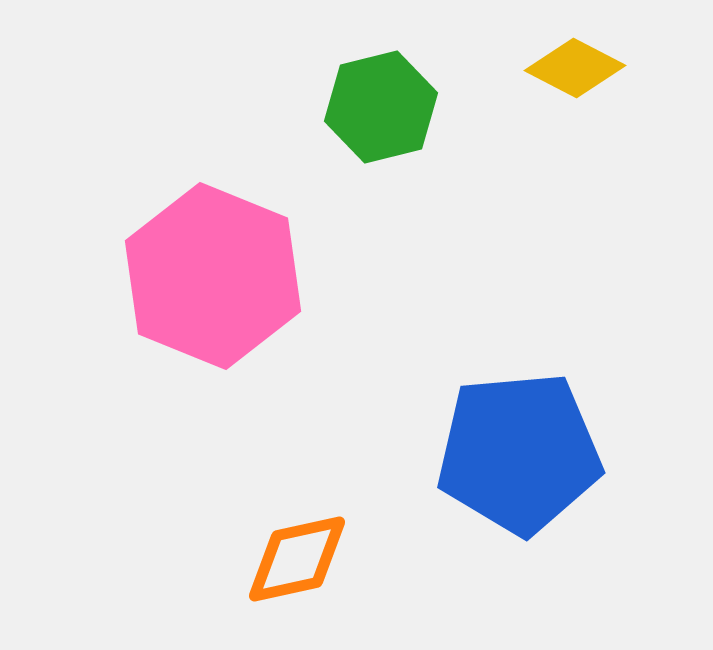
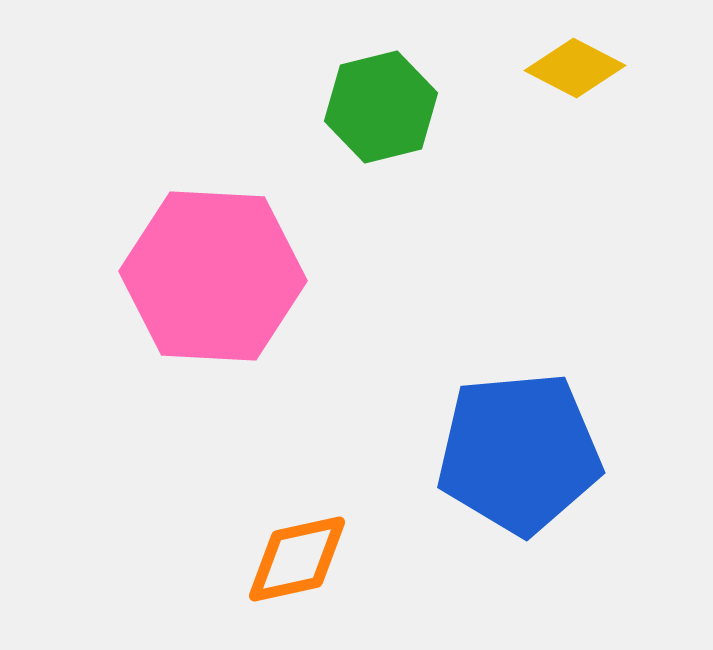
pink hexagon: rotated 19 degrees counterclockwise
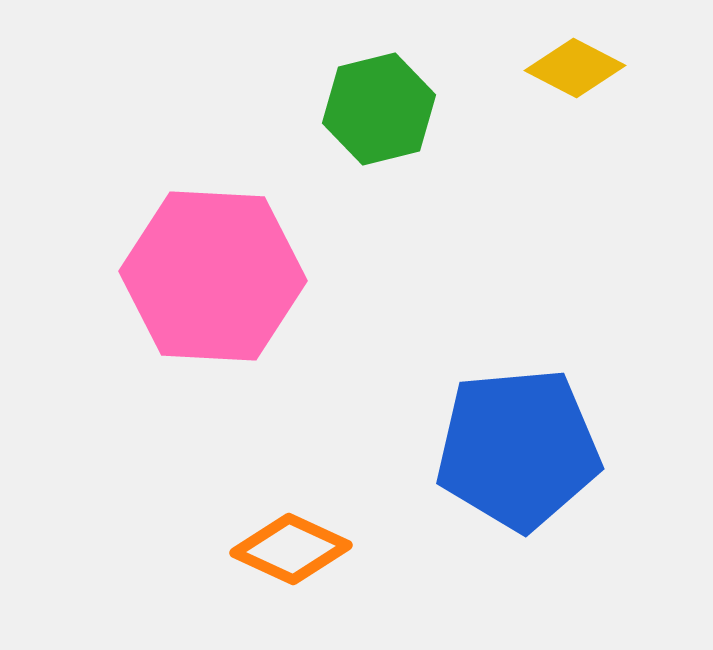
green hexagon: moved 2 px left, 2 px down
blue pentagon: moved 1 px left, 4 px up
orange diamond: moved 6 px left, 10 px up; rotated 37 degrees clockwise
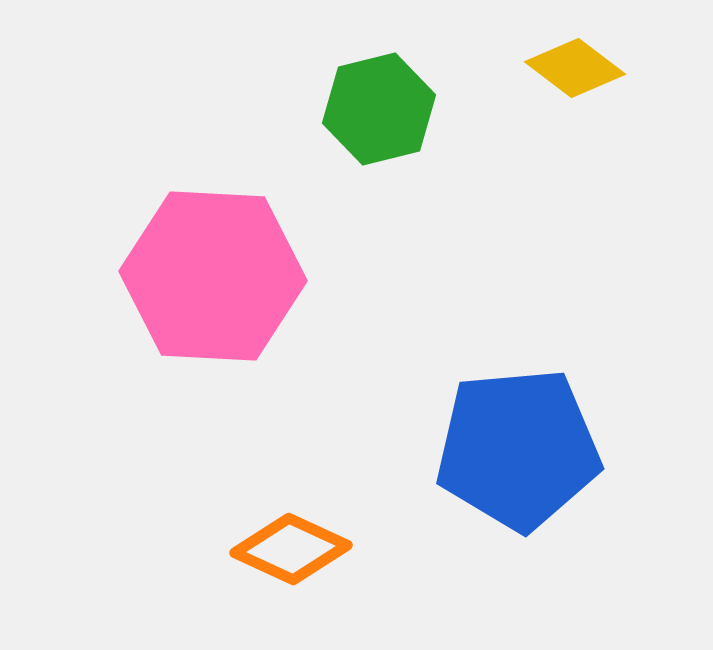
yellow diamond: rotated 10 degrees clockwise
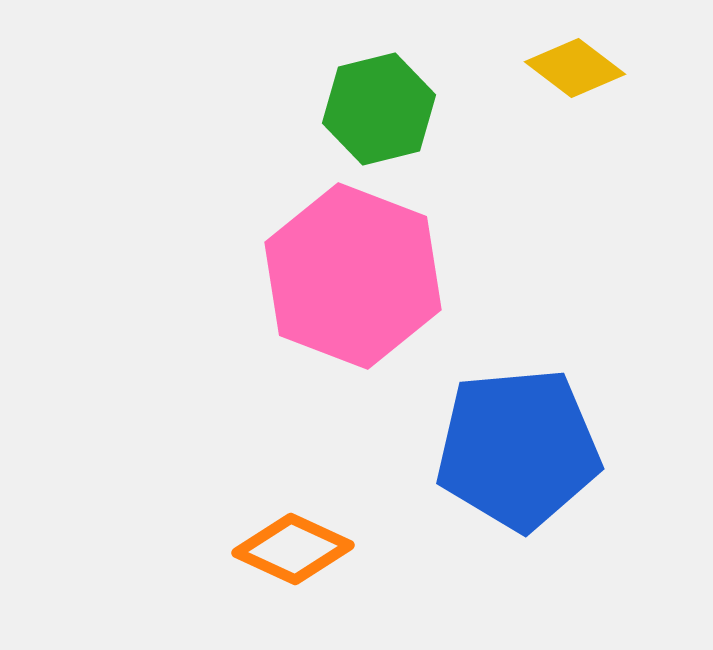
pink hexagon: moved 140 px right; rotated 18 degrees clockwise
orange diamond: moved 2 px right
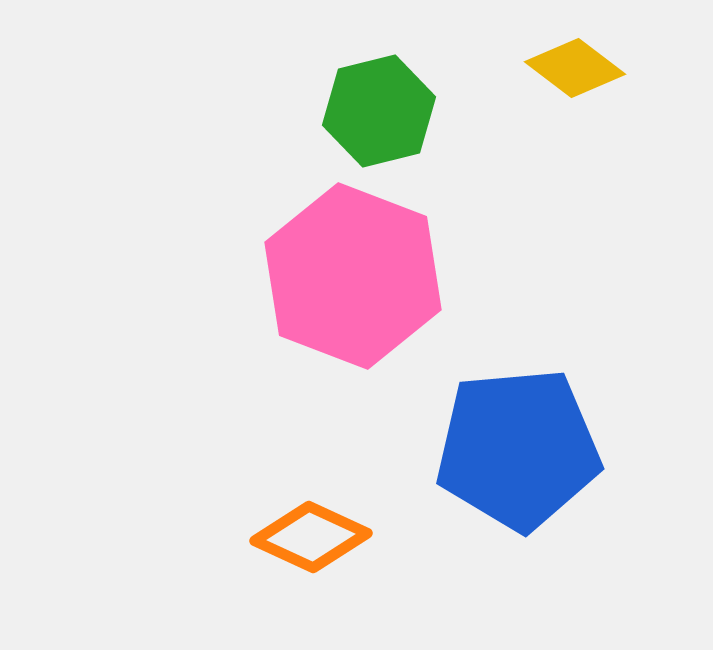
green hexagon: moved 2 px down
orange diamond: moved 18 px right, 12 px up
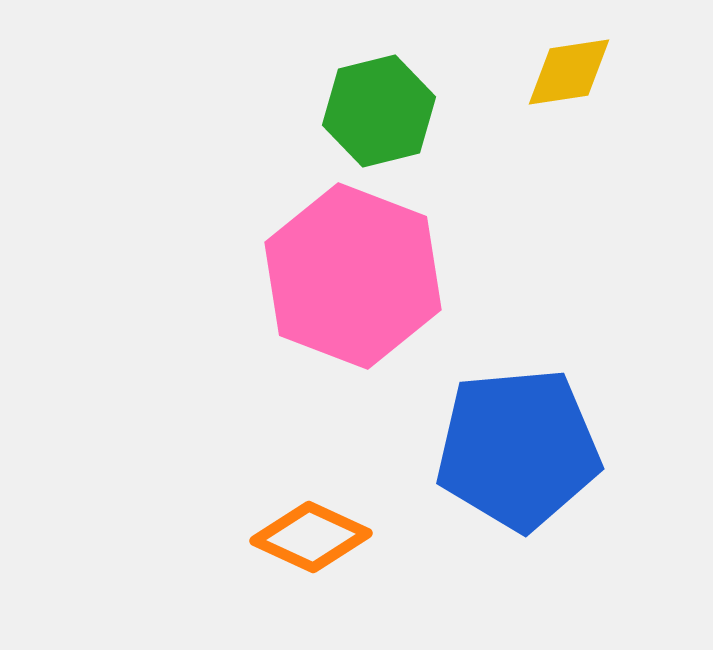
yellow diamond: moved 6 px left, 4 px down; rotated 46 degrees counterclockwise
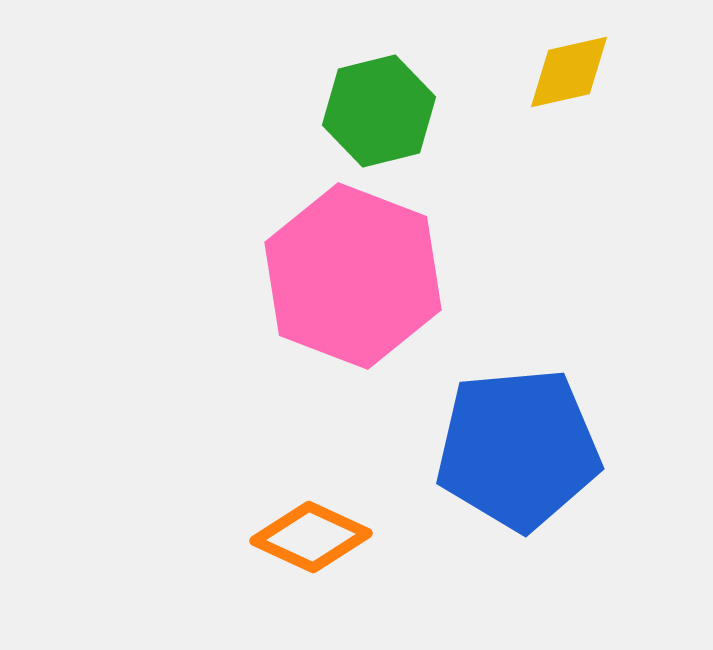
yellow diamond: rotated 4 degrees counterclockwise
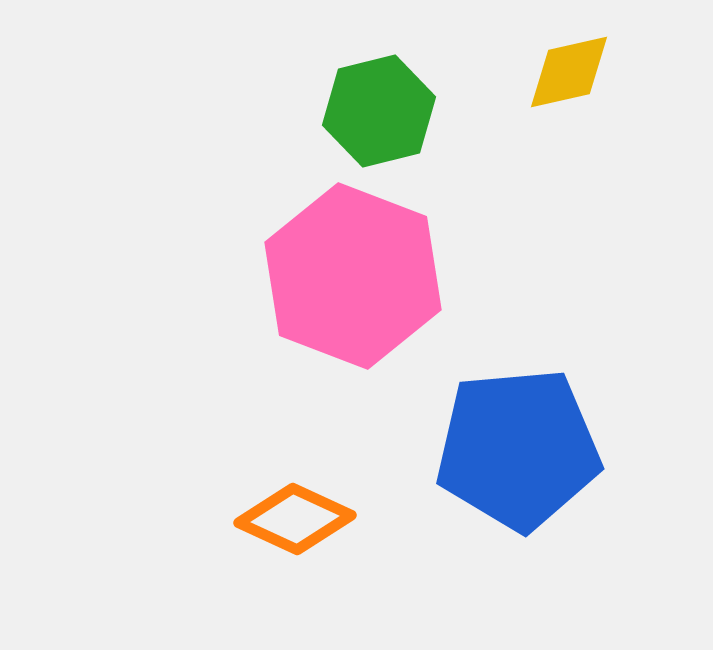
orange diamond: moved 16 px left, 18 px up
